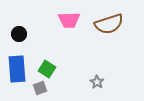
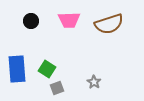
black circle: moved 12 px right, 13 px up
gray star: moved 3 px left
gray square: moved 17 px right
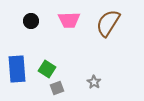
brown semicircle: moved 1 px left, 1 px up; rotated 140 degrees clockwise
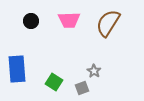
green square: moved 7 px right, 13 px down
gray star: moved 11 px up
gray square: moved 25 px right
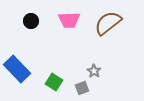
brown semicircle: rotated 20 degrees clockwise
blue rectangle: rotated 40 degrees counterclockwise
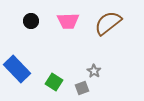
pink trapezoid: moved 1 px left, 1 px down
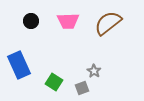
blue rectangle: moved 2 px right, 4 px up; rotated 20 degrees clockwise
